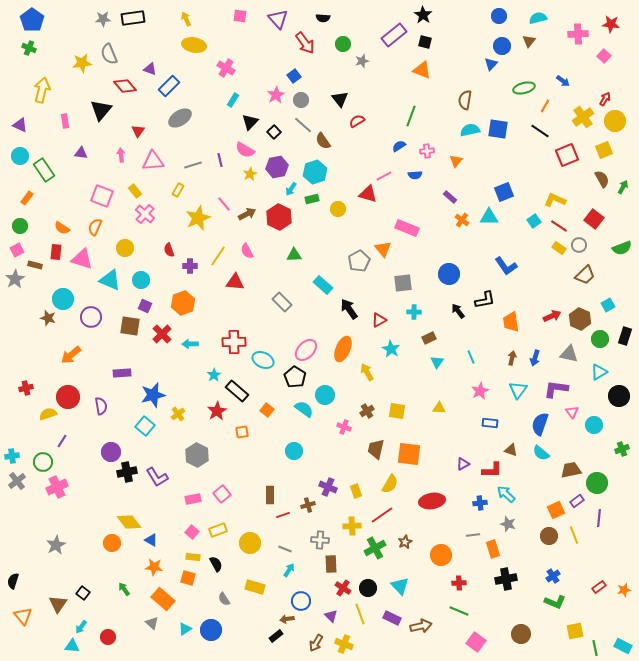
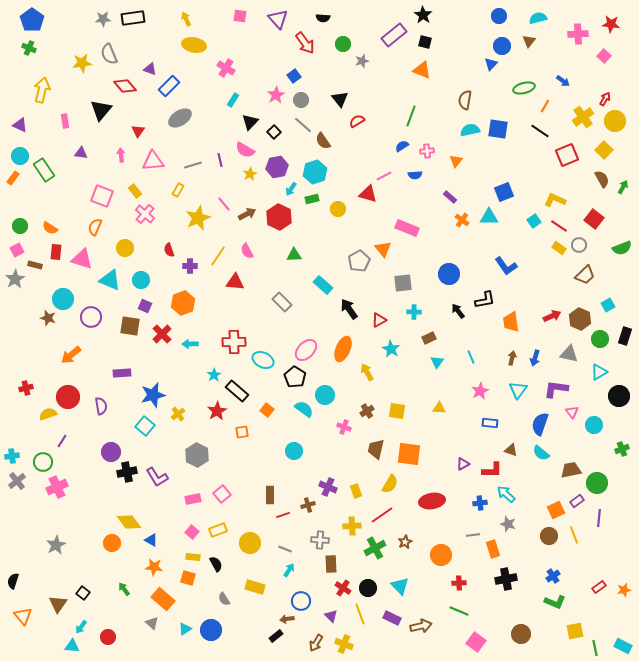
blue semicircle at (399, 146): moved 3 px right
yellow square at (604, 150): rotated 24 degrees counterclockwise
orange rectangle at (27, 198): moved 14 px left, 20 px up
orange semicircle at (62, 228): moved 12 px left
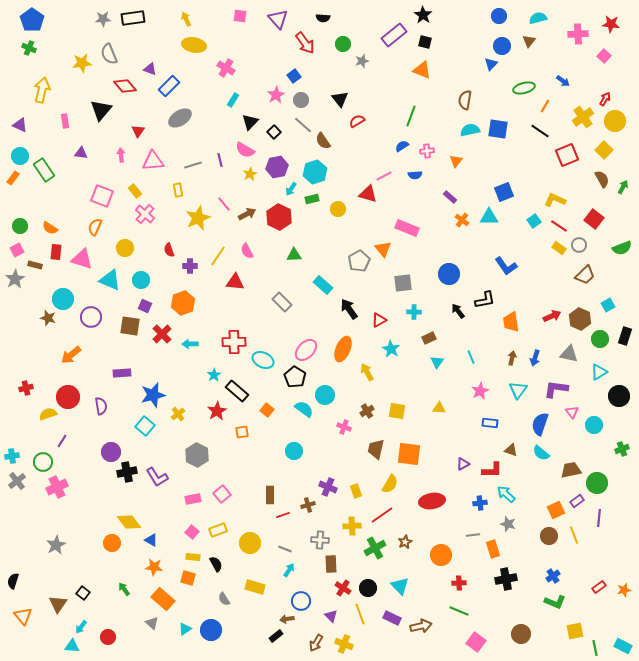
yellow rectangle at (178, 190): rotated 40 degrees counterclockwise
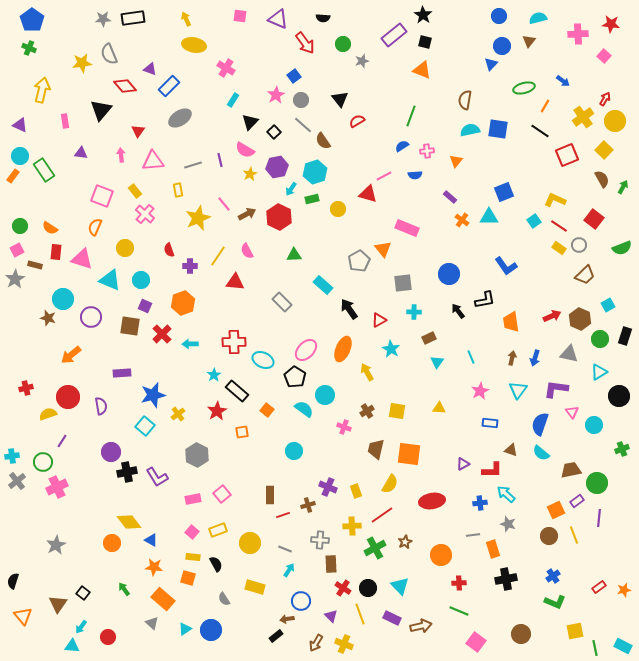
purple triangle at (278, 19): rotated 25 degrees counterclockwise
orange rectangle at (13, 178): moved 2 px up
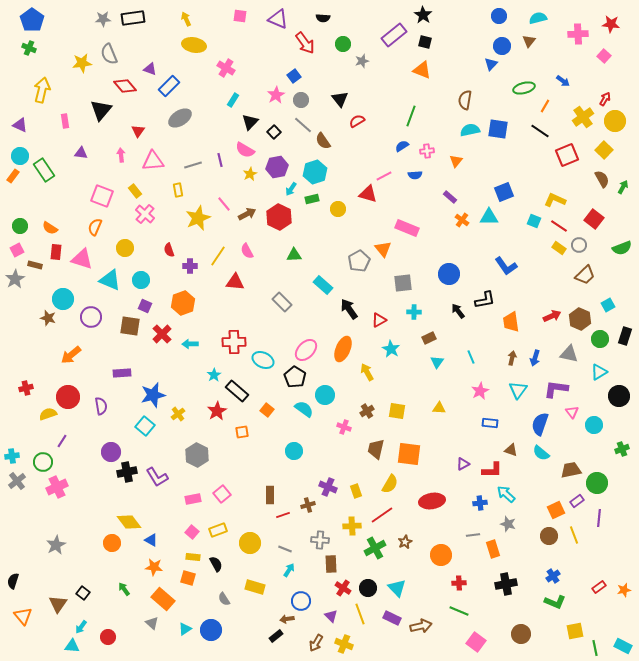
cyan square at (534, 221): rotated 32 degrees counterclockwise
black cross at (506, 579): moved 5 px down
cyan triangle at (400, 586): moved 3 px left, 2 px down
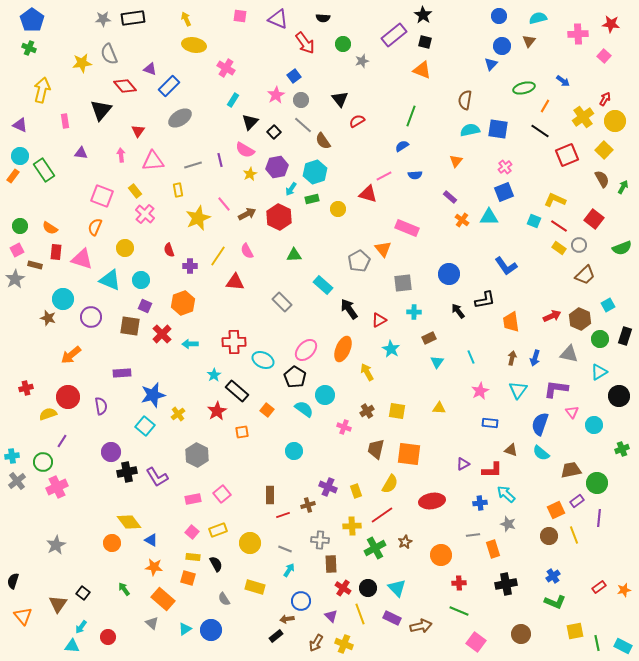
pink cross at (427, 151): moved 78 px right, 16 px down; rotated 32 degrees counterclockwise
green line at (595, 648): moved 2 px right, 5 px up
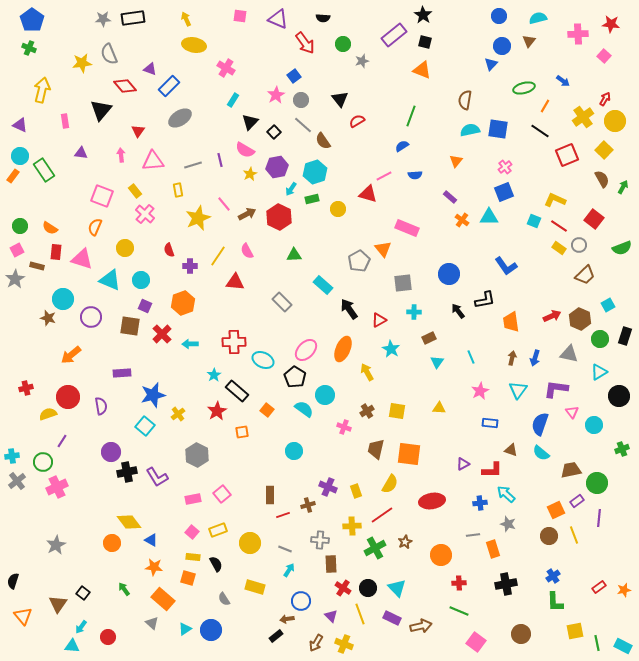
brown rectangle at (35, 265): moved 2 px right, 1 px down
green L-shape at (555, 602): rotated 65 degrees clockwise
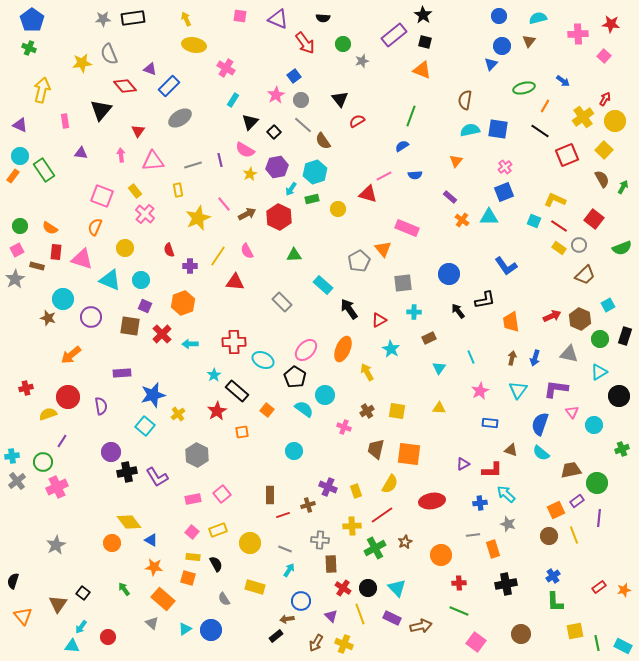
cyan triangle at (437, 362): moved 2 px right, 6 px down
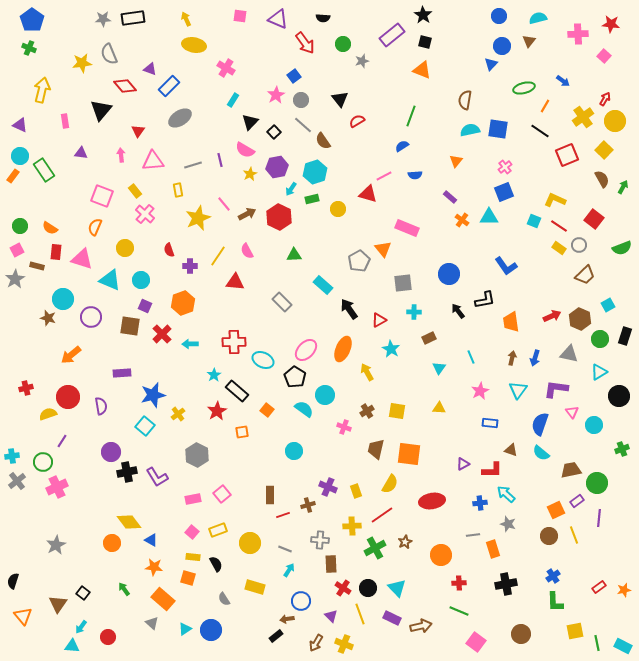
purple rectangle at (394, 35): moved 2 px left
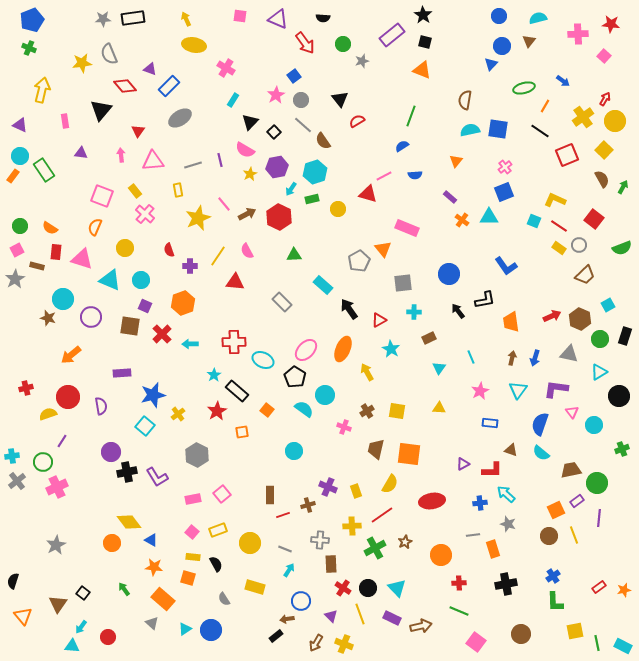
blue pentagon at (32, 20): rotated 15 degrees clockwise
